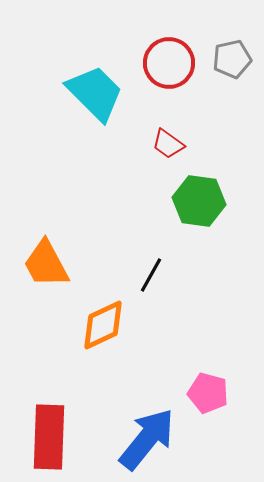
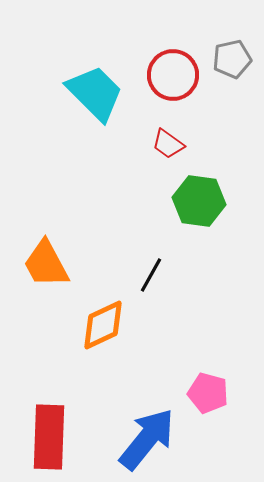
red circle: moved 4 px right, 12 px down
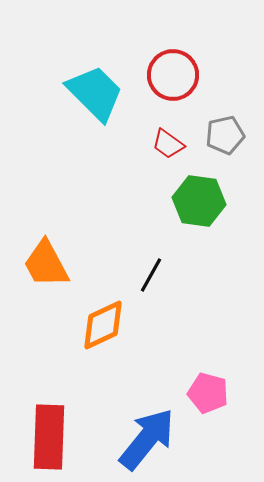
gray pentagon: moved 7 px left, 76 px down
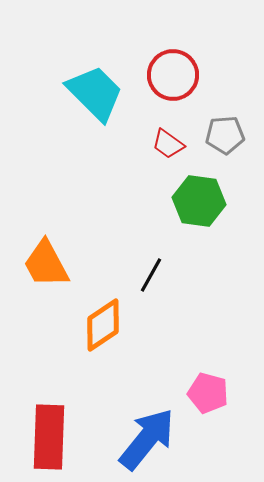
gray pentagon: rotated 9 degrees clockwise
orange diamond: rotated 8 degrees counterclockwise
